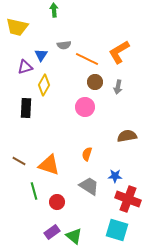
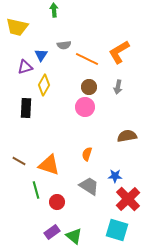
brown circle: moved 6 px left, 5 px down
green line: moved 2 px right, 1 px up
red cross: rotated 25 degrees clockwise
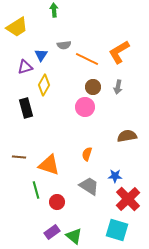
yellow trapezoid: rotated 45 degrees counterclockwise
brown circle: moved 4 px right
black rectangle: rotated 18 degrees counterclockwise
brown line: moved 4 px up; rotated 24 degrees counterclockwise
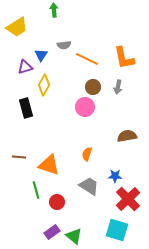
orange L-shape: moved 5 px right, 6 px down; rotated 70 degrees counterclockwise
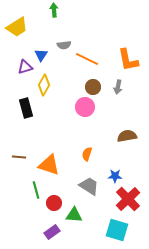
orange L-shape: moved 4 px right, 2 px down
red circle: moved 3 px left, 1 px down
green triangle: moved 21 px up; rotated 36 degrees counterclockwise
